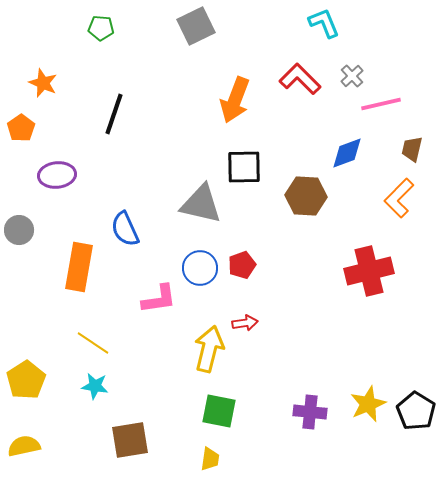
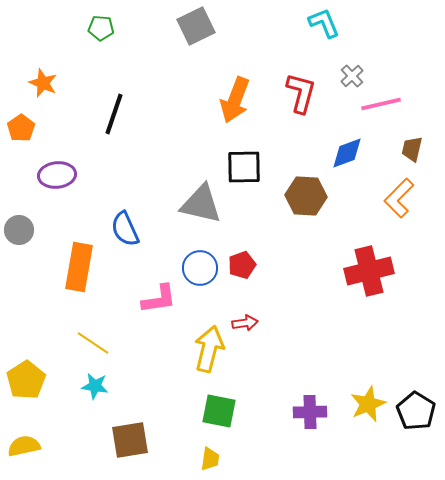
red L-shape: moved 1 px right, 14 px down; rotated 60 degrees clockwise
purple cross: rotated 8 degrees counterclockwise
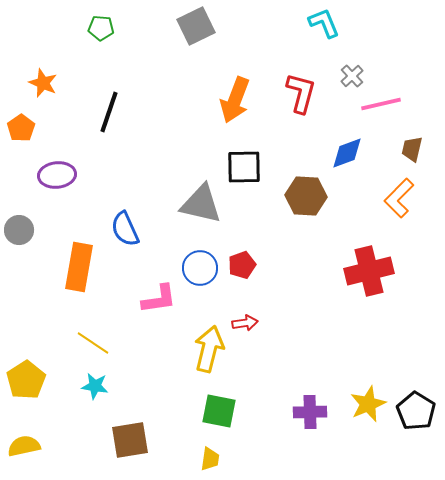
black line: moved 5 px left, 2 px up
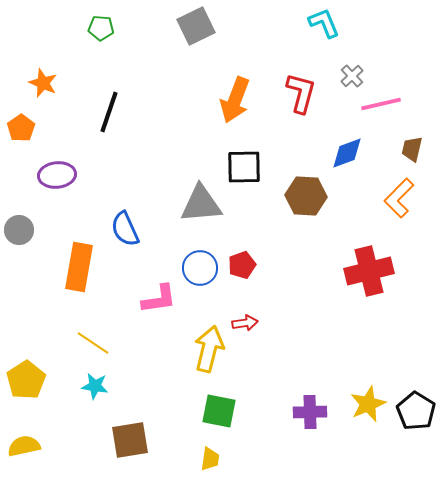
gray triangle: rotated 18 degrees counterclockwise
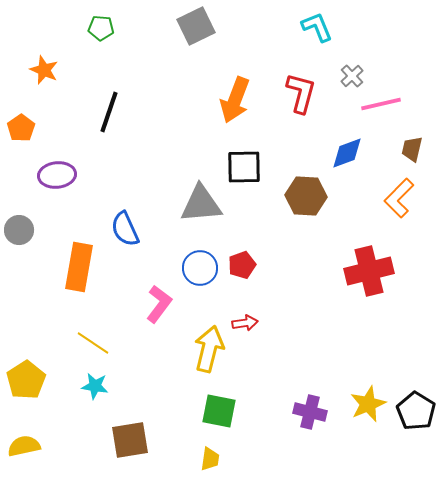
cyan L-shape: moved 7 px left, 4 px down
orange star: moved 1 px right, 13 px up
pink L-shape: moved 5 px down; rotated 45 degrees counterclockwise
purple cross: rotated 16 degrees clockwise
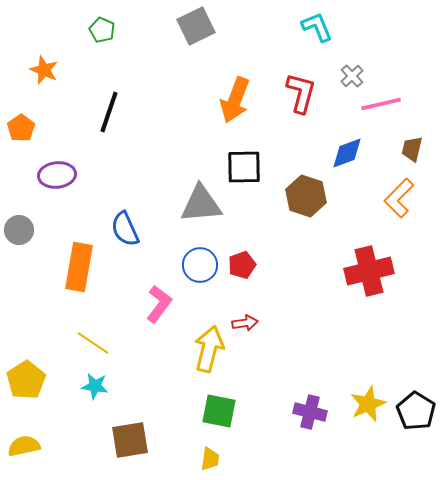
green pentagon: moved 1 px right, 2 px down; rotated 20 degrees clockwise
brown hexagon: rotated 15 degrees clockwise
blue circle: moved 3 px up
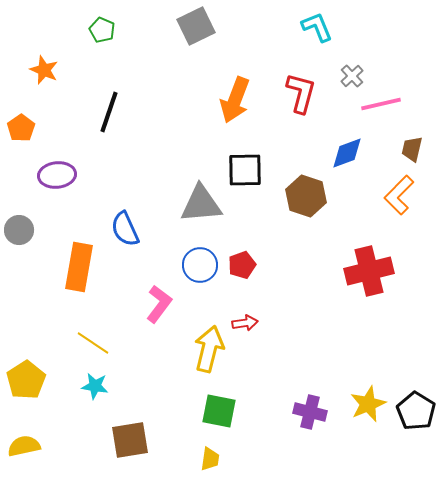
black square: moved 1 px right, 3 px down
orange L-shape: moved 3 px up
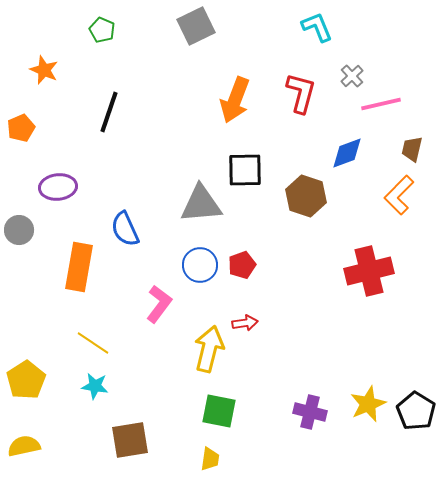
orange pentagon: rotated 12 degrees clockwise
purple ellipse: moved 1 px right, 12 px down
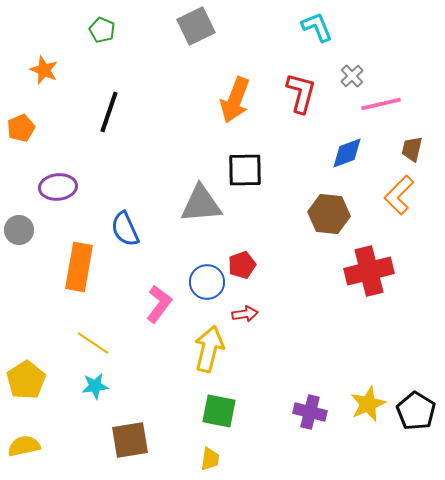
brown hexagon: moved 23 px right, 18 px down; rotated 12 degrees counterclockwise
blue circle: moved 7 px right, 17 px down
red arrow: moved 9 px up
cyan star: rotated 16 degrees counterclockwise
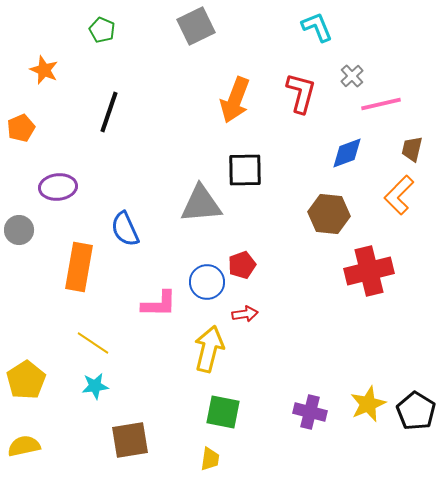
pink L-shape: rotated 54 degrees clockwise
green square: moved 4 px right, 1 px down
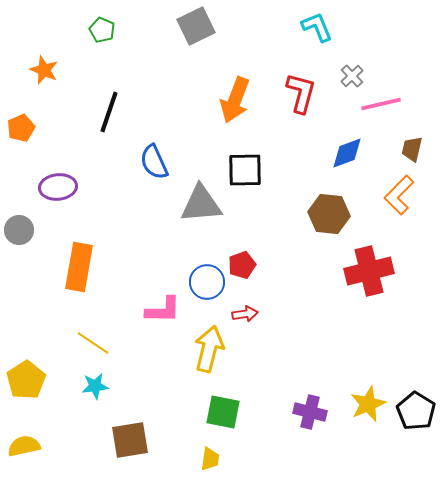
blue semicircle: moved 29 px right, 67 px up
pink L-shape: moved 4 px right, 6 px down
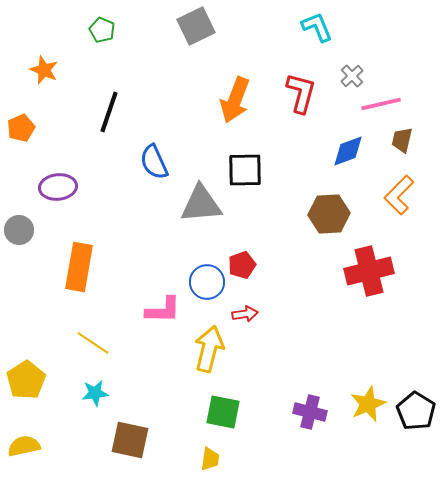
brown trapezoid: moved 10 px left, 9 px up
blue diamond: moved 1 px right, 2 px up
brown hexagon: rotated 9 degrees counterclockwise
cyan star: moved 7 px down
brown square: rotated 21 degrees clockwise
